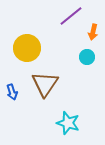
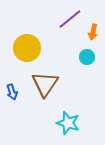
purple line: moved 1 px left, 3 px down
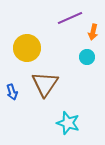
purple line: moved 1 px up; rotated 15 degrees clockwise
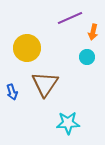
cyan star: rotated 20 degrees counterclockwise
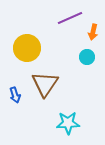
blue arrow: moved 3 px right, 3 px down
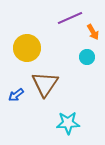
orange arrow: rotated 42 degrees counterclockwise
blue arrow: moved 1 px right; rotated 70 degrees clockwise
